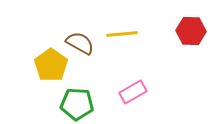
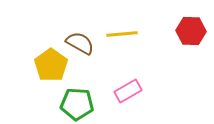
pink rectangle: moved 5 px left, 1 px up
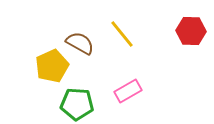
yellow line: rotated 56 degrees clockwise
yellow pentagon: moved 1 px right, 1 px down; rotated 12 degrees clockwise
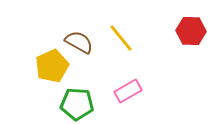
yellow line: moved 1 px left, 4 px down
brown semicircle: moved 1 px left, 1 px up
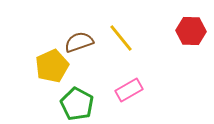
brown semicircle: rotated 48 degrees counterclockwise
pink rectangle: moved 1 px right, 1 px up
green pentagon: rotated 24 degrees clockwise
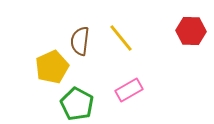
brown semicircle: moved 1 px right, 1 px up; rotated 64 degrees counterclockwise
yellow pentagon: moved 1 px down
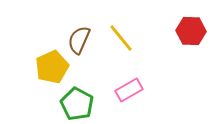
brown semicircle: moved 1 px left, 1 px up; rotated 16 degrees clockwise
